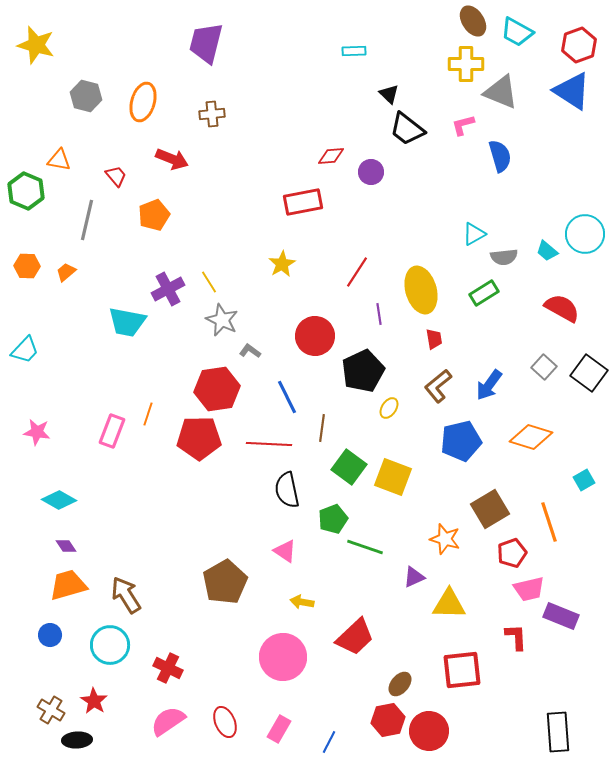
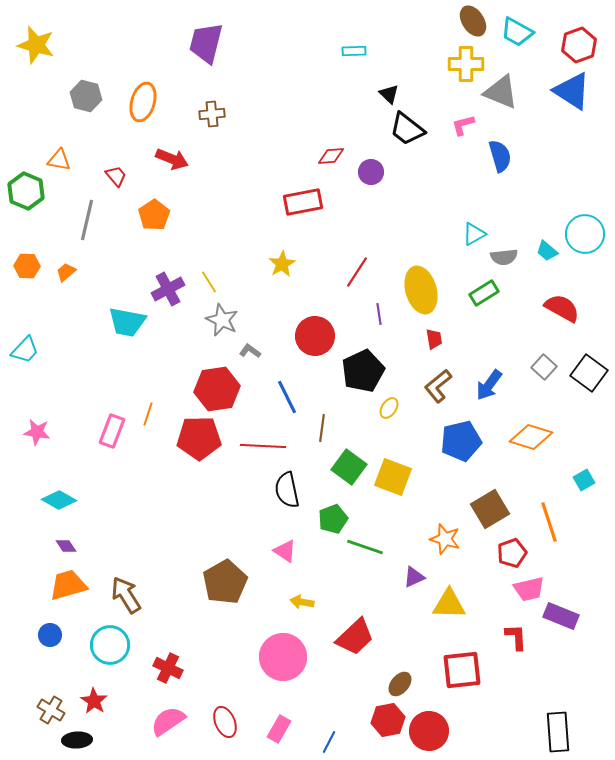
orange pentagon at (154, 215): rotated 12 degrees counterclockwise
red line at (269, 444): moved 6 px left, 2 px down
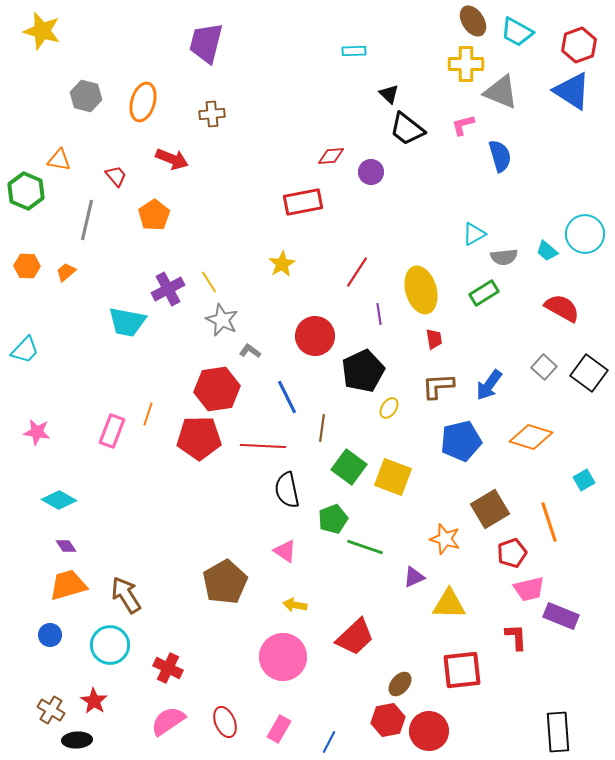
yellow star at (36, 45): moved 6 px right, 14 px up
brown L-shape at (438, 386): rotated 36 degrees clockwise
yellow arrow at (302, 602): moved 7 px left, 3 px down
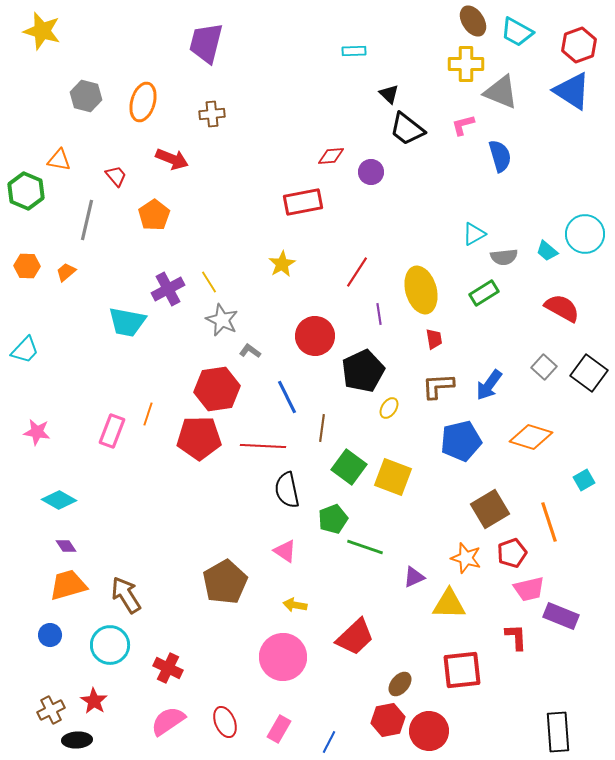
orange star at (445, 539): moved 21 px right, 19 px down
brown cross at (51, 710): rotated 32 degrees clockwise
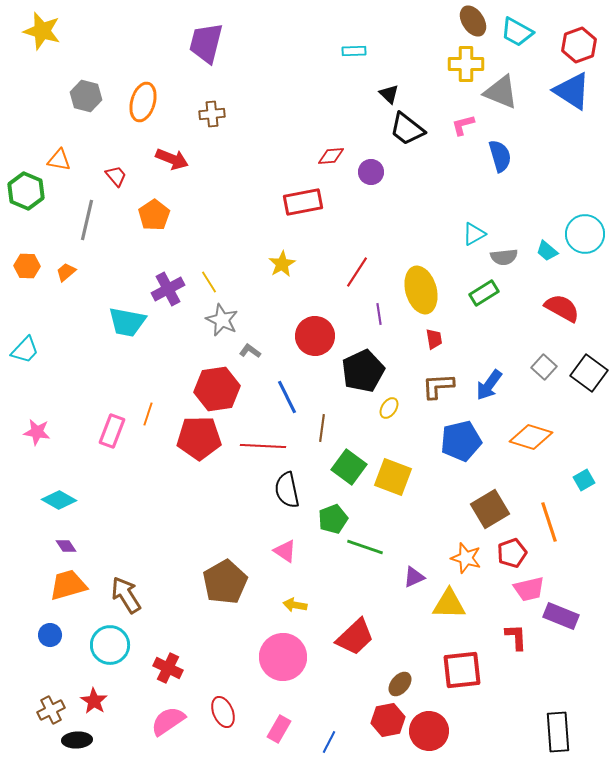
red ellipse at (225, 722): moved 2 px left, 10 px up
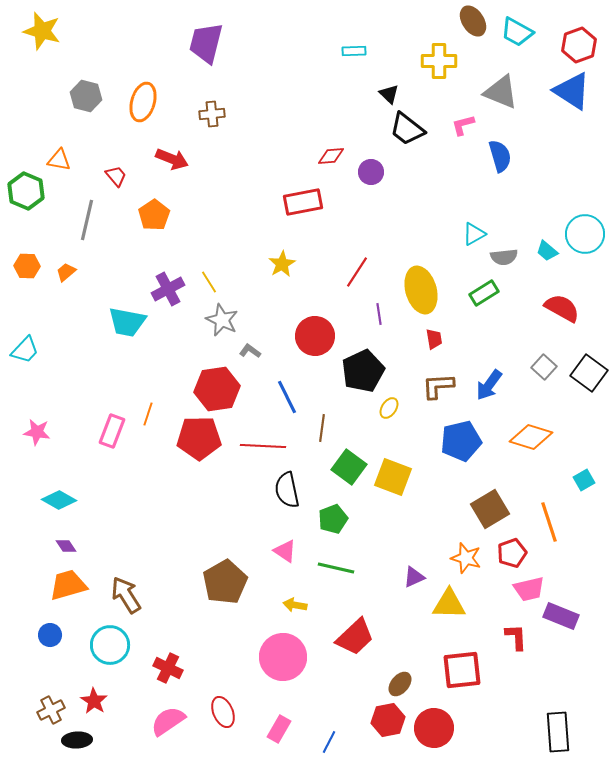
yellow cross at (466, 64): moved 27 px left, 3 px up
green line at (365, 547): moved 29 px left, 21 px down; rotated 6 degrees counterclockwise
red circle at (429, 731): moved 5 px right, 3 px up
